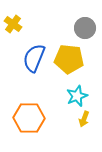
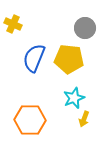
yellow cross: rotated 12 degrees counterclockwise
cyan star: moved 3 px left, 2 px down
orange hexagon: moved 1 px right, 2 px down
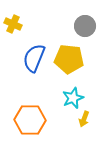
gray circle: moved 2 px up
cyan star: moved 1 px left
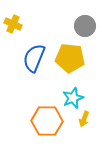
yellow pentagon: moved 1 px right, 1 px up
orange hexagon: moved 17 px right, 1 px down
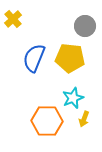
yellow cross: moved 5 px up; rotated 24 degrees clockwise
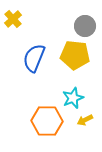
yellow pentagon: moved 5 px right, 3 px up
yellow arrow: moved 1 px right, 1 px down; rotated 42 degrees clockwise
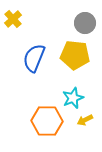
gray circle: moved 3 px up
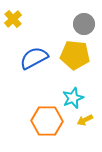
gray circle: moved 1 px left, 1 px down
blue semicircle: rotated 40 degrees clockwise
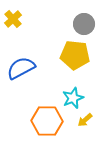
blue semicircle: moved 13 px left, 10 px down
yellow arrow: rotated 14 degrees counterclockwise
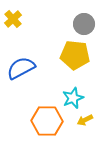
yellow arrow: rotated 14 degrees clockwise
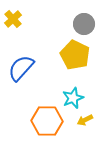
yellow pentagon: rotated 20 degrees clockwise
blue semicircle: rotated 20 degrees counterclockwise
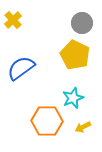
yellow cross: moved 1 px down
gray circle: moved 2 px left, 1 px up
blue semicircle: rotated 12 degrees clockwise
yellow arrow: moved 2 px left, 7 px down
